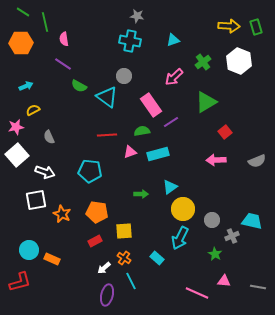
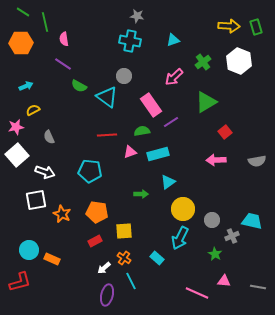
gray semicircle at (257, 161): rotated 12 degrees clockwise
cyan triangle at (170, 187): moved 2 px left, 5 px up
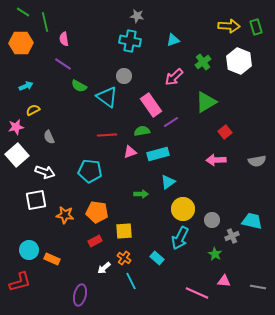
orange star at (62, 214): moved 3 px right, 1 px down; rotated 18 degrees counterclockwise
purple ellipse at (107, 295): moved 27 px left
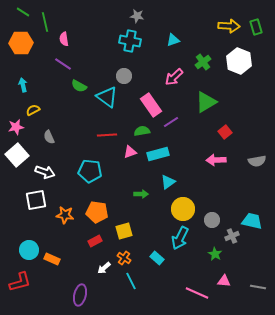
cyan arrow at (26, 86): moved 3 px left, 1 px up; rotated 80 degrees counterclockwise
yellow square at (124, 231): rotated 12 degrees counterclockwise
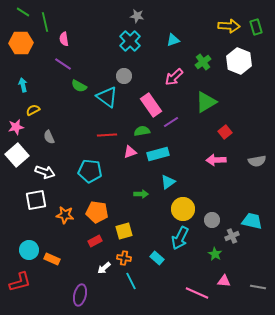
cyan cross at (130, 41): rotated 35 degrees clockwise
orange cross at (124, 258): rotated 24 degrees counterclockwise
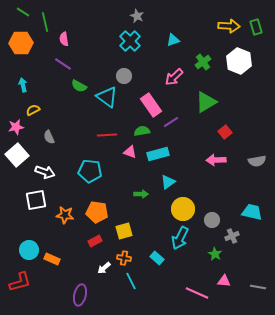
gray star at (137, 16): rotated 16 degrees clockwise
pink triangle at (130, 152): rotated 40 degrees clockwise
cyan trapezoid at (252, 221): moved 9 px up
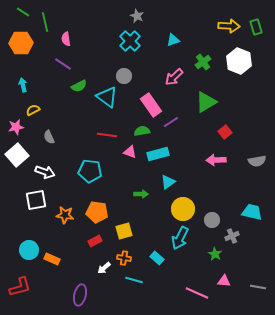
pink semicircle at (64, 39): moved 2 px right
green semicircle at (79, 86): rotated 56 degrees counterclockwise
red line at (107, 135): rotated 12 degrees clockwise
cyan line at (131, 281): moved 3 px right, 1 px up; rotated 48 degrees counterclockwise
red L-shape at (20, 282): moved 5 px down
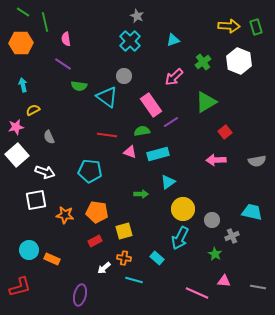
green semicircle at (79, 86): rotated 35 degrees clockwise
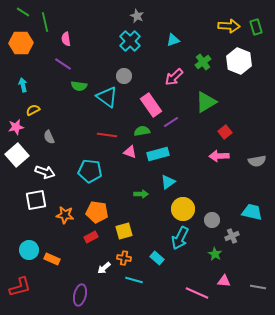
pink arrow at (216, 160): moved 3 px right, 4 px up
red rectangle at (95, 241): moved 4 px left, 4 px up
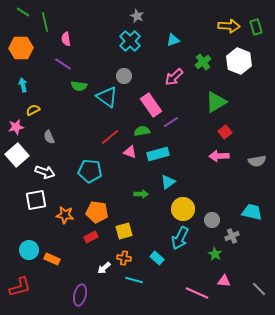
orange hexagon at (21, 43): moved 5 px down
green triangle at (206, 102): moved 10 px right
red line at (107, 135): moved 3 px right, 2 px down; rotated 48 degrees counterclockwise
gray line at (258, 287): moved 1 px right, 2 px down; rotated 35 degrees clockwise
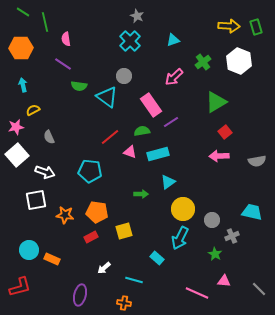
orange cross at (124, 258): moved 45 px down
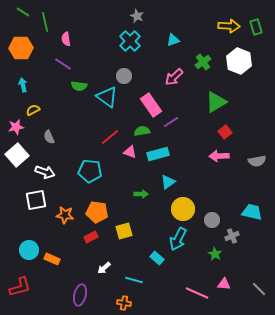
cyan arrow at (180, 238): moved 2 px left, 1 px down
pink triangle at (224, 281): moved 3 px down
